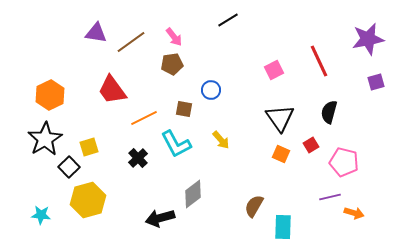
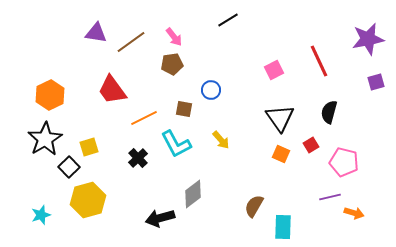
cyan star: rotated 24 degrees counterclockwise
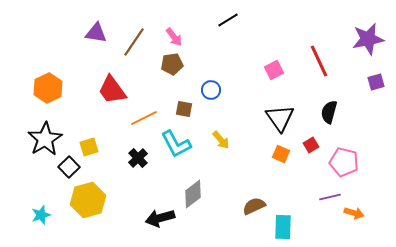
brown line: moved 3 px right; rotated 20 degrees counterclockwise
orange hexagon: moved 2 px left, 7 px up
brown semicircle: rotated 35 degrees clockwise
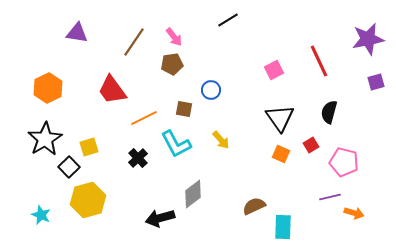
purple triangle: moved 19 px left
cyan star: rotated 30 degrees counterclockwise
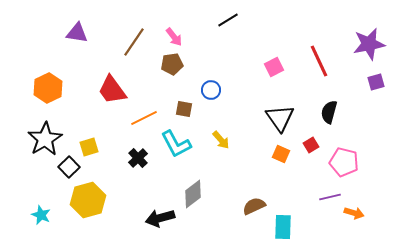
purple star: moved 1 px right, 5 px down
pink square: moved 3 px up
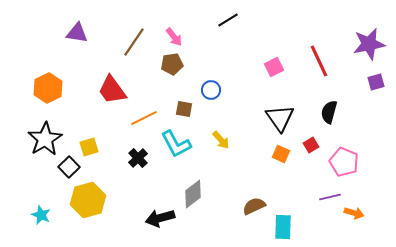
pink pentagon: rotated 8 degrees clockwise
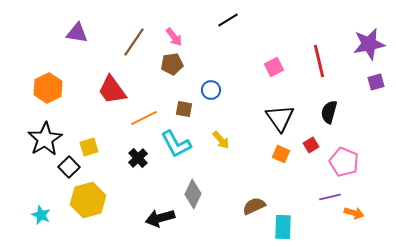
red line: rotated 12 degrees clockwise
gray diamond: rotated 28 degrees counterclockwise
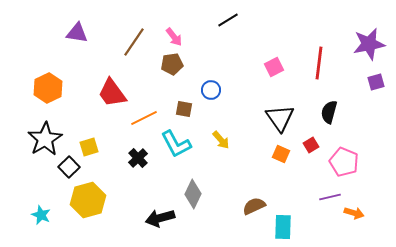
red line: moved 2 px down; rotated 20 degrees clockwise
red trapezoid: moved 3 px down
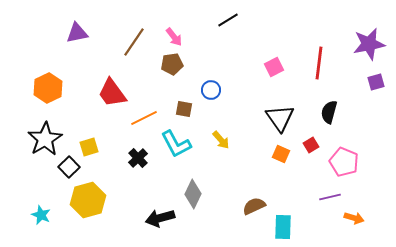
purple triangle: rotated 20 degrees counterclockwise
orange arrow: moved 5 px down
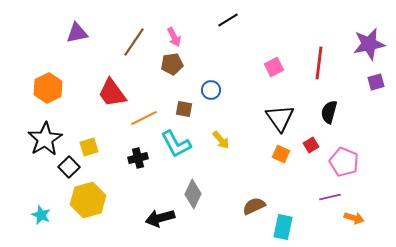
pink arrow: rotated 12 degrees clockwise
black cross: rotated 30 degrees clockwise
cyan rectangle: rotated 10 degrees clockwise
